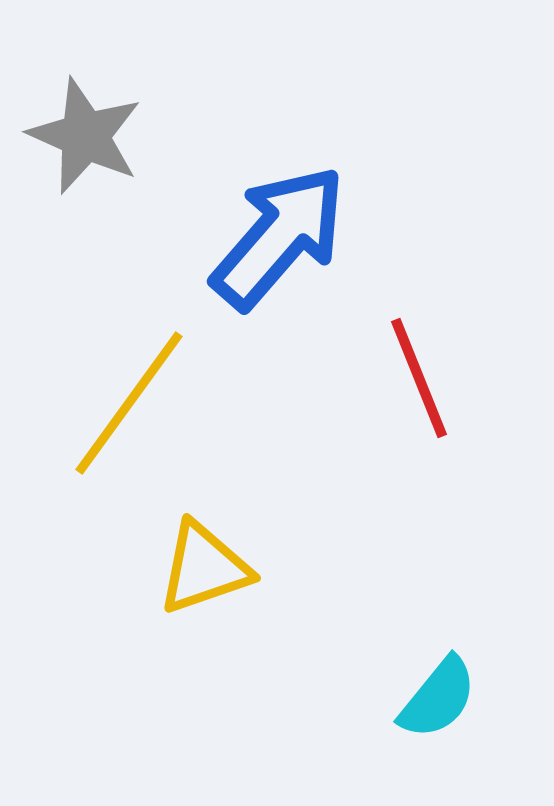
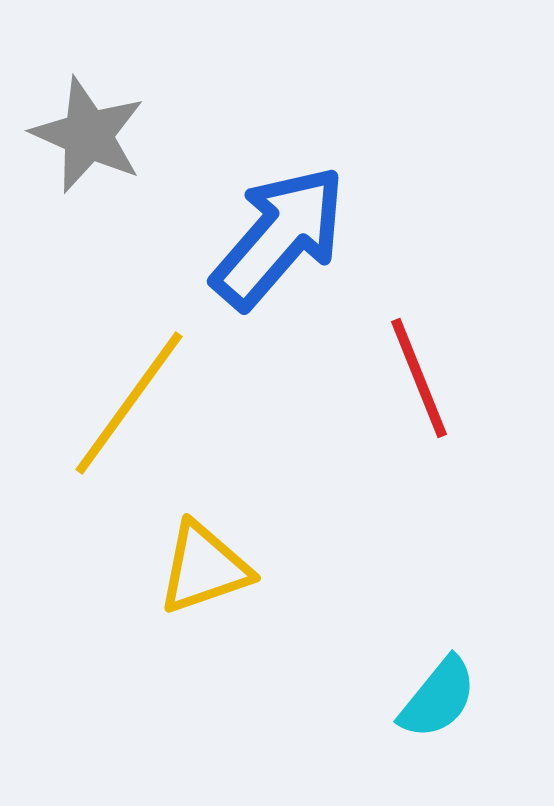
gray star: moved 3 px right, 1 px up
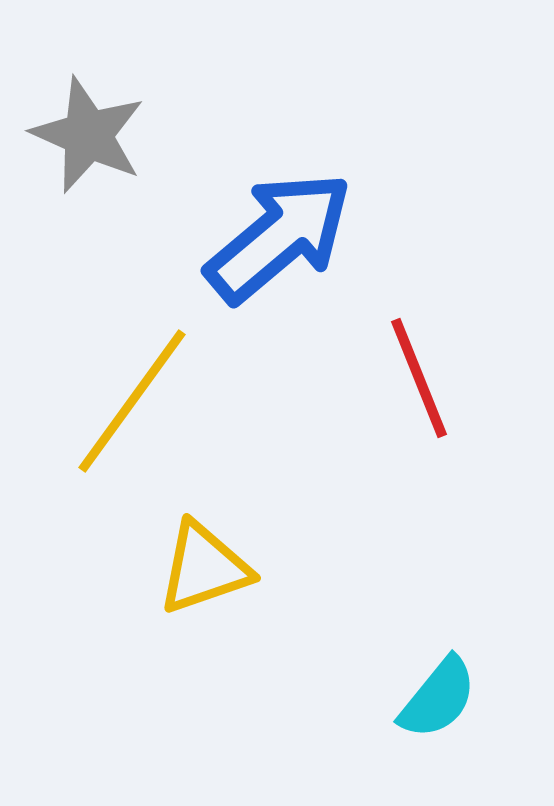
blue arrow: rotated 9 degrees clockwise
yellow line: moved 3 px right, 2 px up
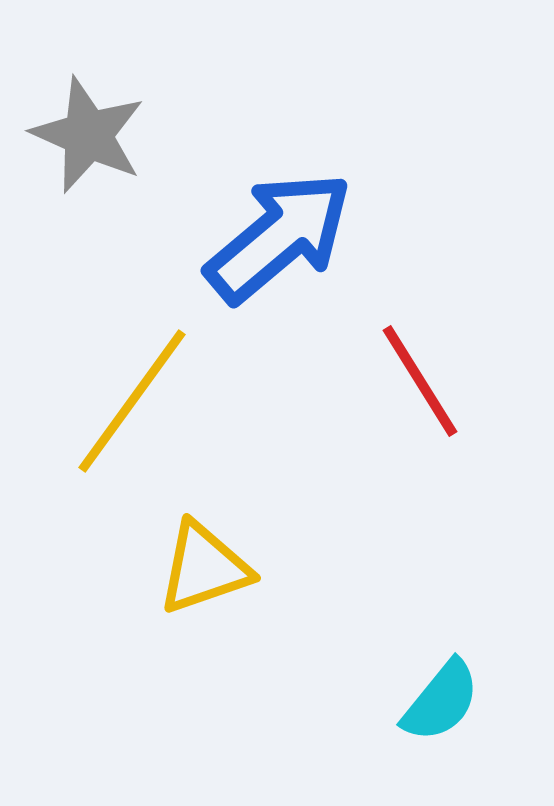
red line: moved 1 px right, 3 px down; rotated 10 degrees counterclockwise
cyan semicircle: moved 3 px right, 3 px down
